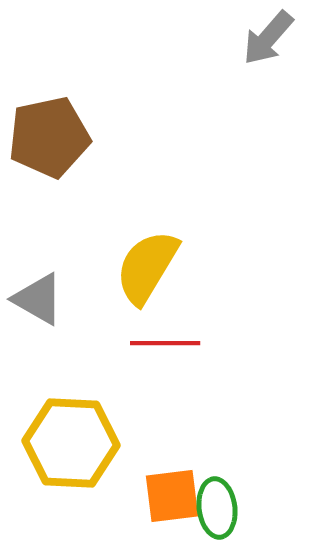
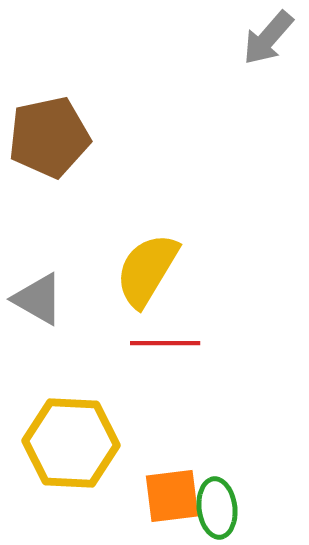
yellow semicircle: moved 3 px down
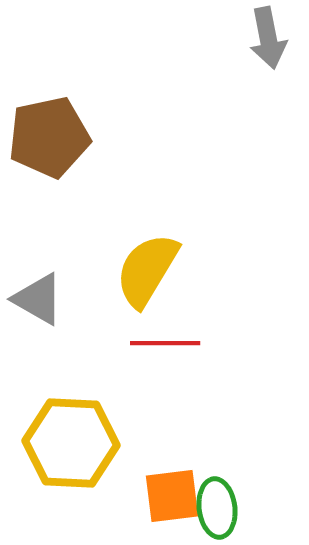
gray arrow: rotated 52 degrees counterclockwise
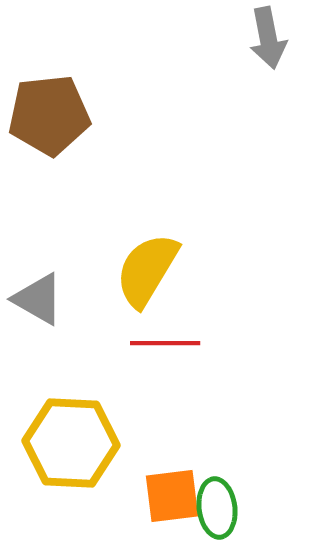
brown pentagon: moved 22 px up; rotated 6 degrees clockwise
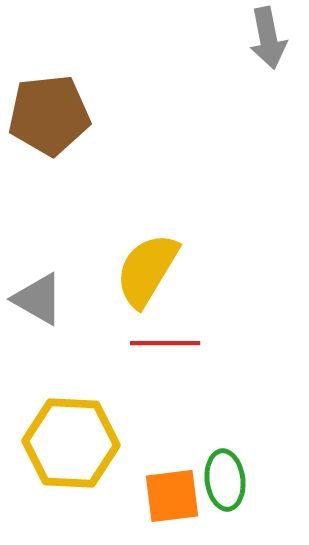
green ellipse: moved 8 px right, 28 px up
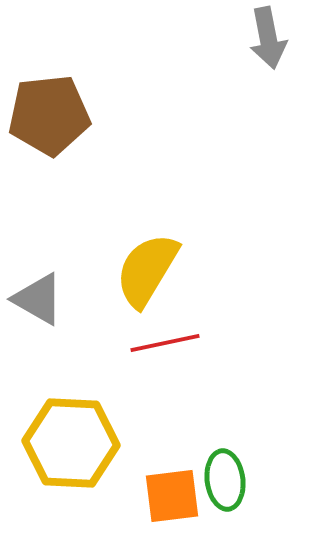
red line: rotated 12 degrees counterclockwise
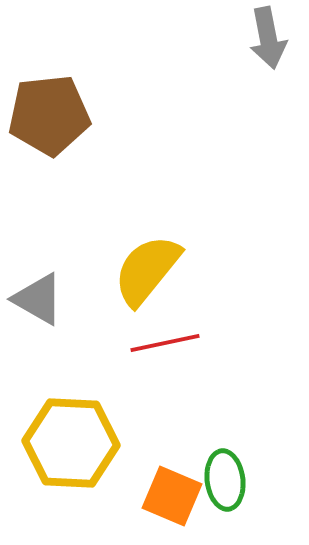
yellow semicircle: rotated 8 degrees clockwise
orange square: rotated 30 degrees clockwise
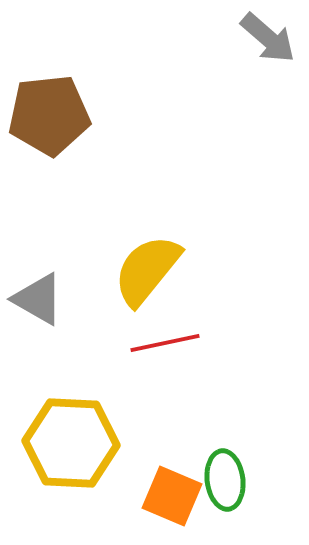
gray arrow: rotated 38 degrees counterclockwise
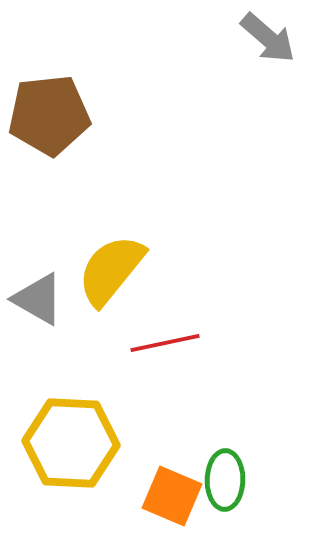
yellow semicircle: moved 36 px left
green ellipse: rotated 8 degrees clockwise
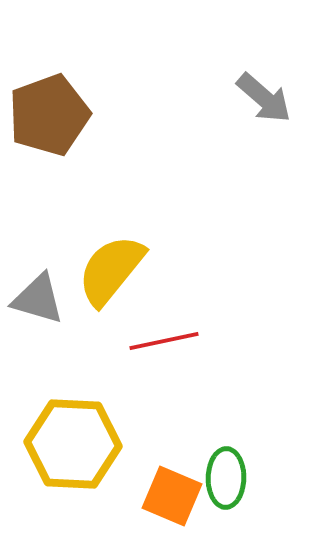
gray arrow: moved 4 px left, 60 px down
brown pentagon: rotated 14 degrees counterclockwise
gray triangle: rotated 14 degrees counterclockwise
red line: moved 1 px left, 2 px up
yellow hexagon: moved 2 px right, 1 px down
green ellipse: moved 1 px right, 2 px up
